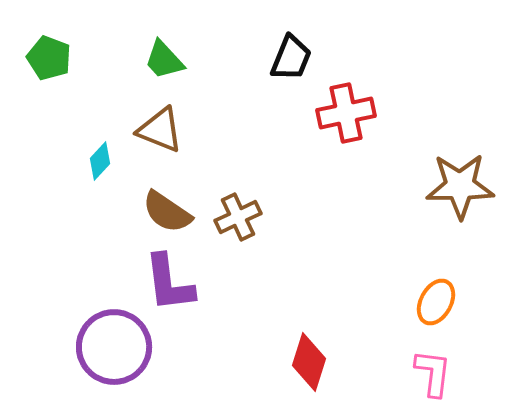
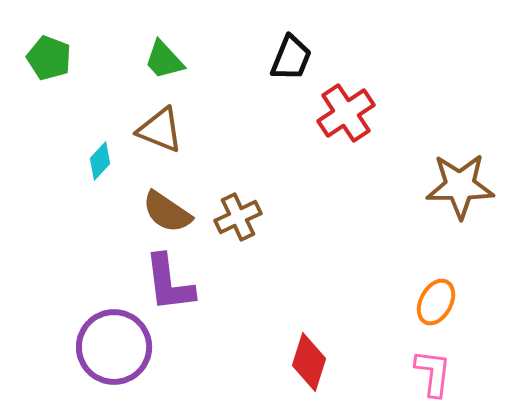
red cross: rotated 22 degrees counterclockwise
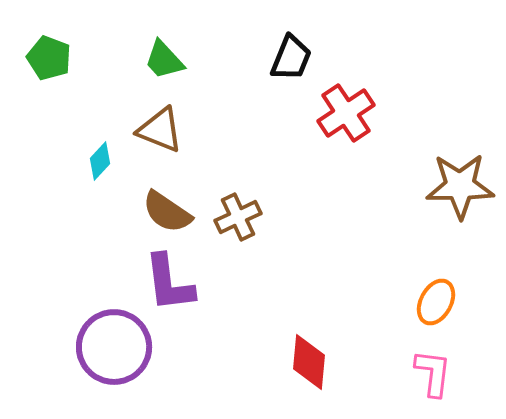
red diamond: rotated 12 degrees counterclockwise
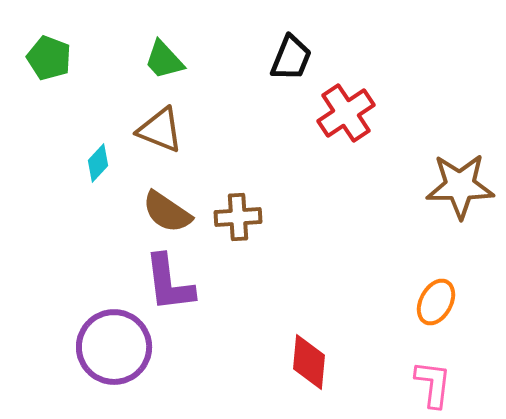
cyan diamond: moved 2 px left, 2 px down
brown cross: rotated 21 degrees clockwise
pink L-shape: moved 11 px down
